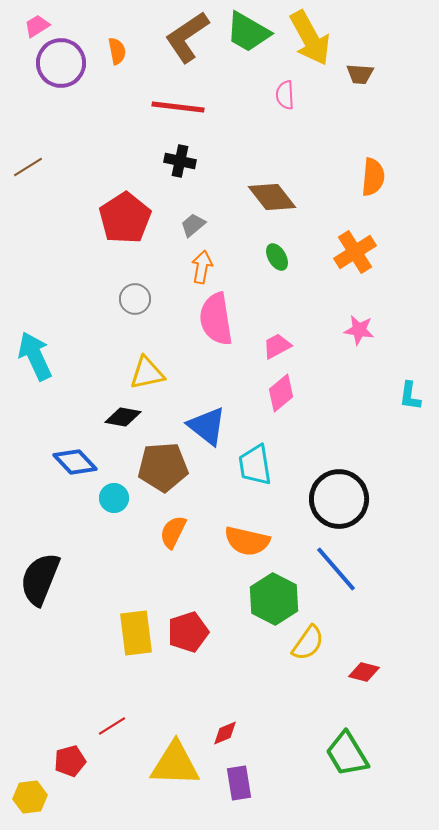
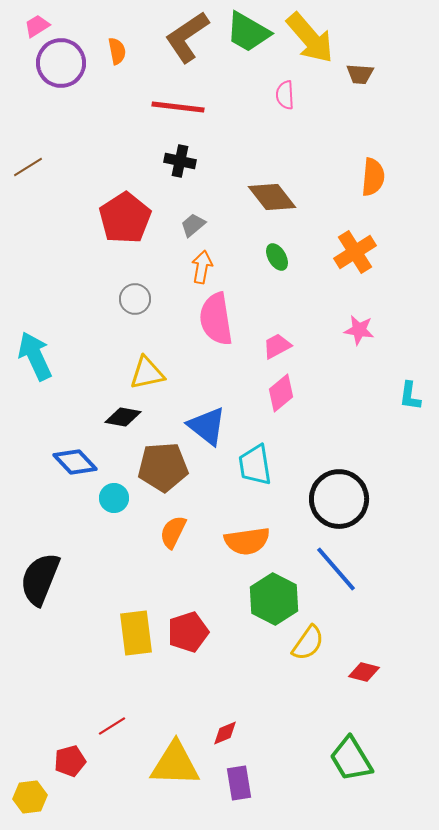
yellow arrow at (310, 38): rotated 12 degrees counterclockwise
orange semicircle at (247, 541): rotated 21 degrees counterclockwise
green trapezoid at (347, 754): moved 4 px right, 5 px down
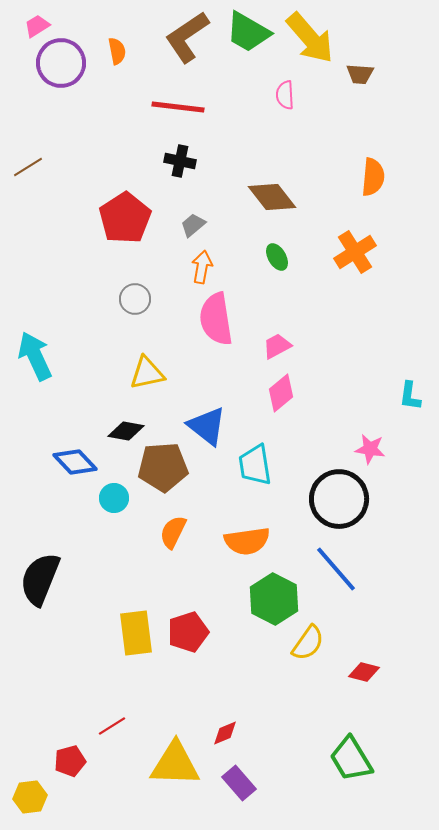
pink star at (359, 330): moved 11 px right, 119 px down
black diamond at (123, 417): moved 3 px right, 14 px down
purple rectangle at (239, 783): rotated 32 degrees counterclockwise
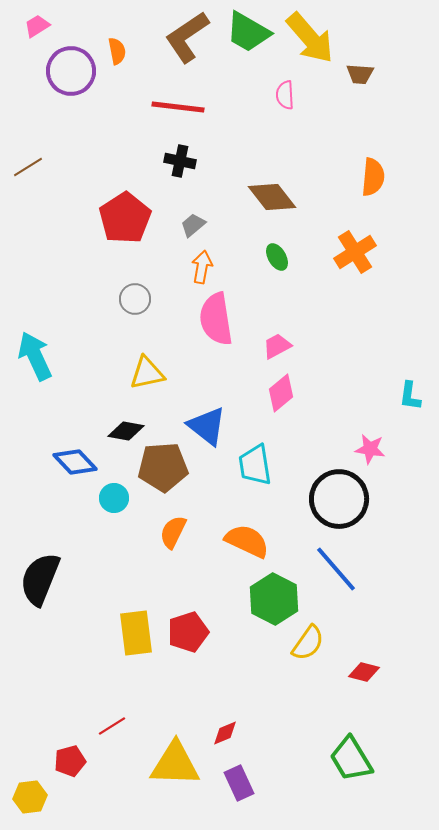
purple circle at (61, 63): moved 10 px right, 8 px down
orange semicircle at (247, 541): rotated 147 degrees counterclockwise
purple rectangle at (239, 783): rotated 16 degrees clockwise
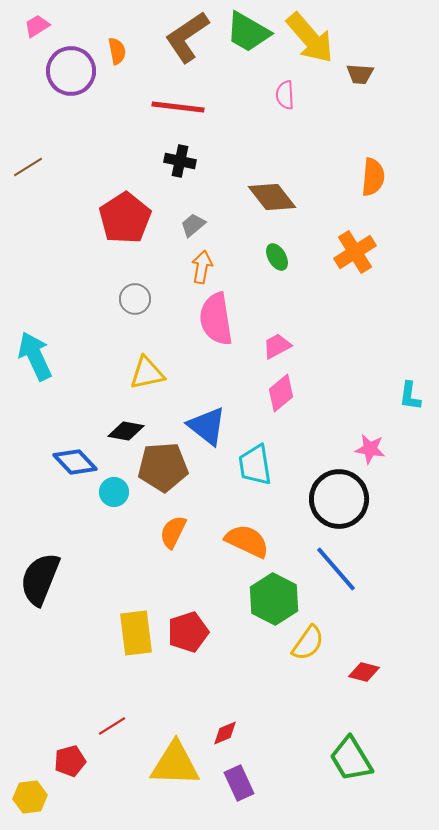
cyan circle at (114, 498): moved 6 px up
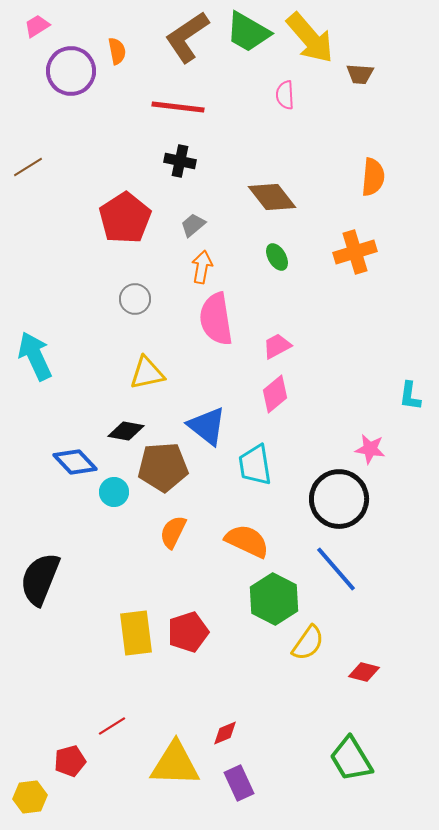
orange cross at (355, 252): rotated 15 degrees clockwise
pink diamond at (281, 393): moved 6 px left, 1 px down
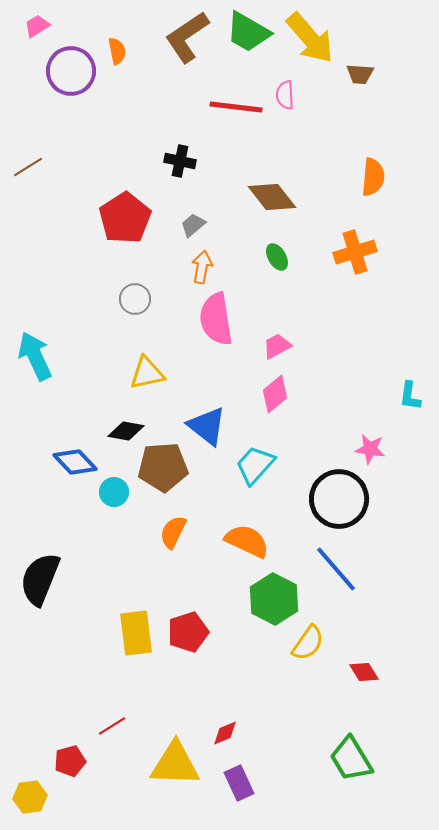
red line at (178, 107): moved 58 px right
cyan trapezoid at (255, 465): rotated 51 degrees clockwise
red diamond at (364, 672): rotated 44 degrees clockwise
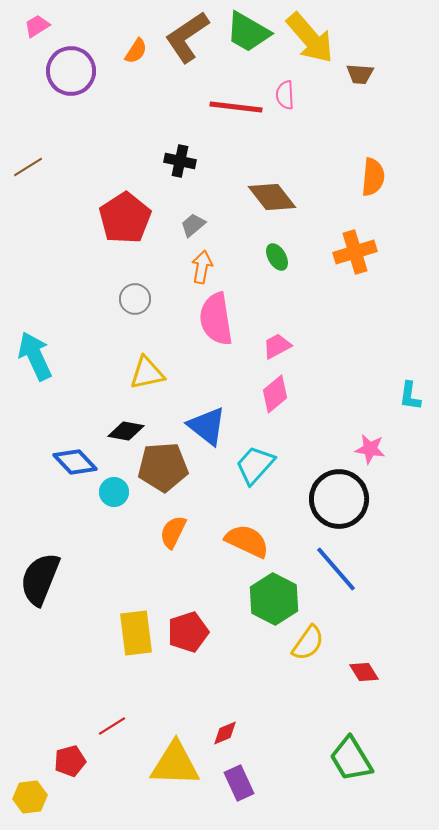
orange semicircle at (117, 51): moved 19 px right; rotated 44 degrees clockwise
